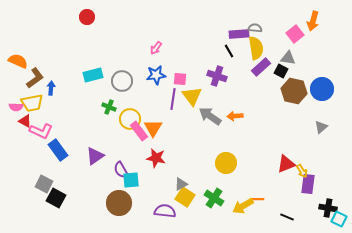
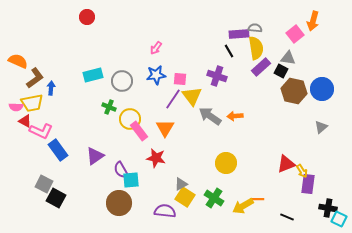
purple line at (173, 99): rotated 25 degrees clockwise
orange triangle at (153, 128): moved 12 px right
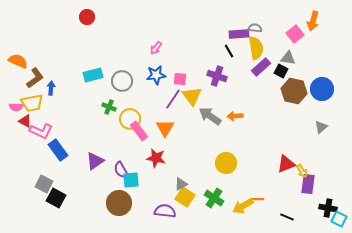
purple triangle at (95, 156): moved 5 px down
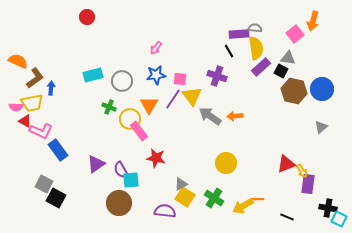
orange triangle at (165, 128): moved 16 px left, 23 px up
purple triangle at (95, 161): moved 1 px right, 3 px down
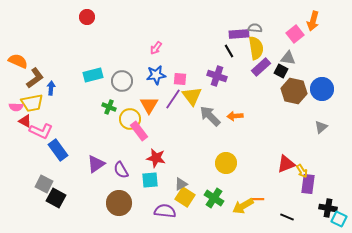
gray arrow at (210, 116): rotated 10 degrees clockwise
cyan square at (131, 180): moved 19 px right
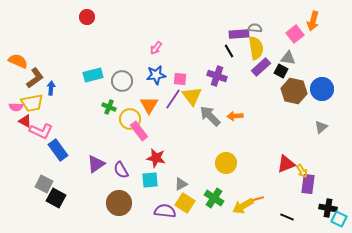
yellow square at (185, 197): moved 6 px down
orange line at (257, 199): rotated 16 degrees counterclockwise
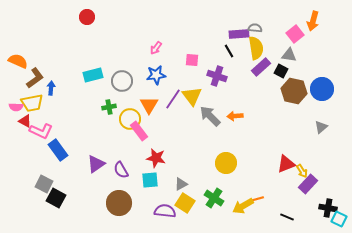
gray triangle at (288, 58): moved 1 px right, 3 px up
pink square at (180, 79): moved 12 px right, 19 px up
green cross at (109, 107): rotated 32 degrees counterclockwise
purple rectangle at (308, 184): rotated 36 degrees clockwise
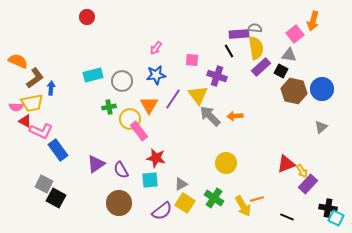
yellow triangle at (192, 96): moved 6 px right, 1 px up
yellow arrow at (243, 206): rotated 90 degrees counterclockwise
purple semicircle at (165, 211): moved 3 px left; rotated 135 degrees clockwise
cyan square at (339, 219): moved 3 px left, 1 px up
